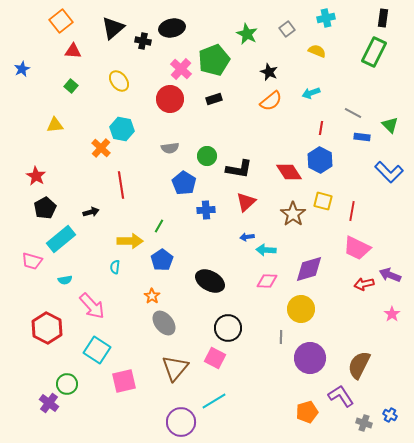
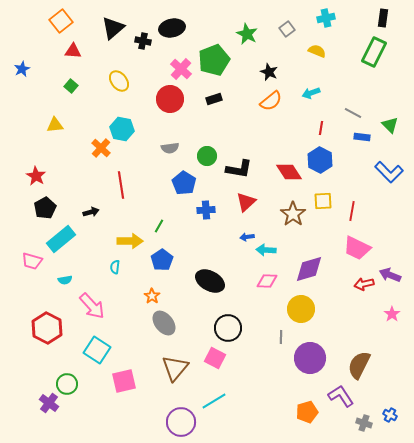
yellow square at (323, 201): rotated 18 degrees counterclockwise
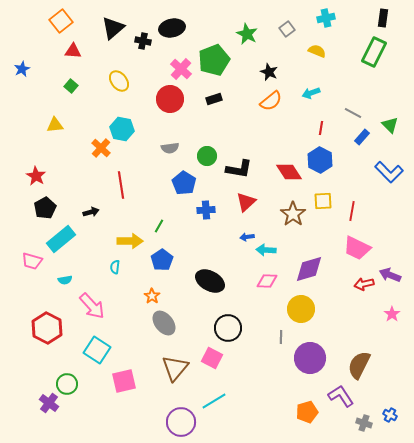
blue rectangle at (362, 137): rotated 56 degrees counterclockwise
pink square at (215, 358): moved 3 px left
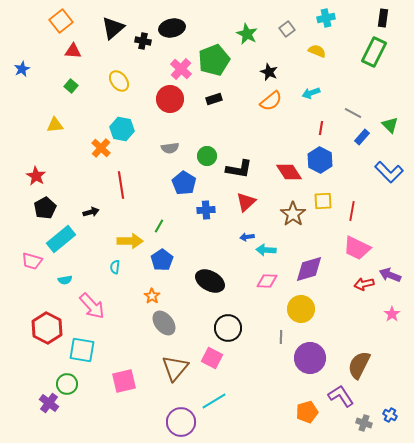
cyan square at (97, 350): moved 15 px left; rotated 24 degrees counterclockwise
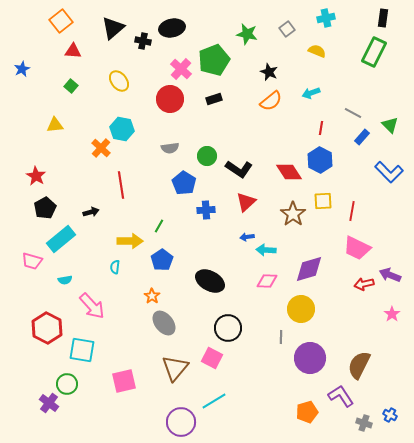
green star at (247, 34): rotated 15 degrees counterclockwise
black L-shape at (239, 169): rotated 24 degrees clockwise
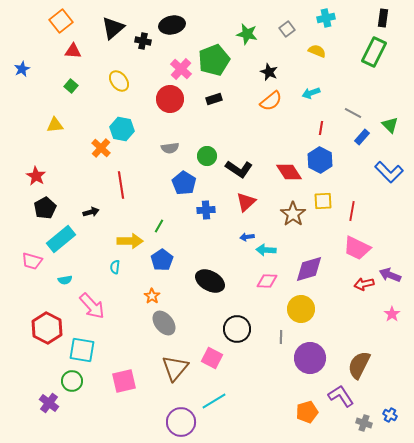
black ellipse at (172, 28): moved 3 px up
black circle at (228, 328): moved 9 px right, 1 px down
green circle at (67, 384): moved 5 px right, 3 px up
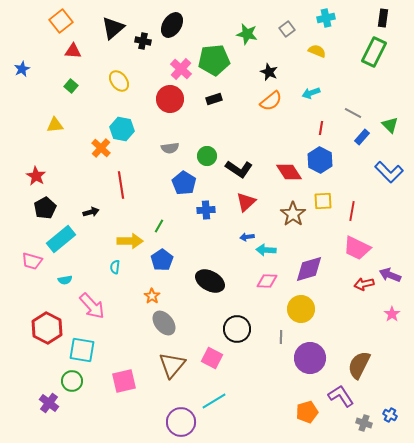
black ellipse at (172, 25): rotated 45 degrees counterclockwise
green pentagon at (214, 60): rotated 16 degrees clockwise
brown triangle at (175, 368): moved 3 px left, 3 px up
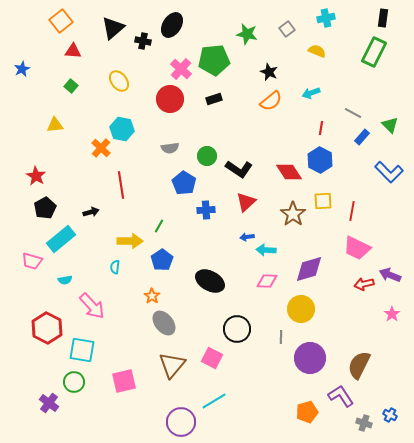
green circle at (72, 381): moved 2 px right, 1 px down
